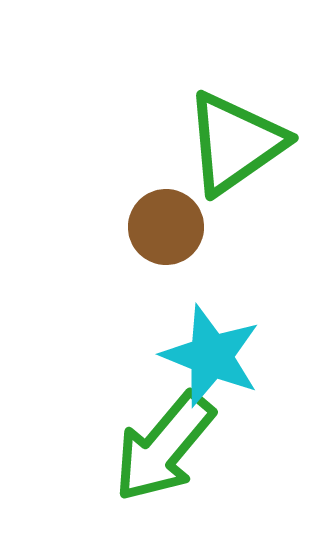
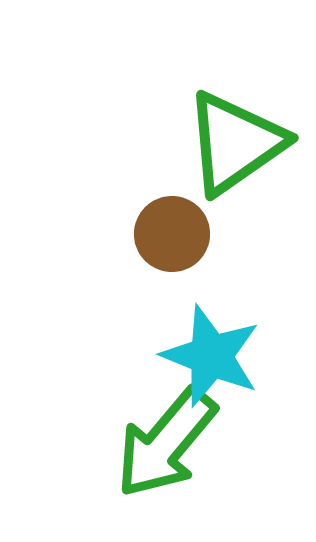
brown circle: moved 6 px right, 7 px down
green arrow: moved 2 px right, 4 px up
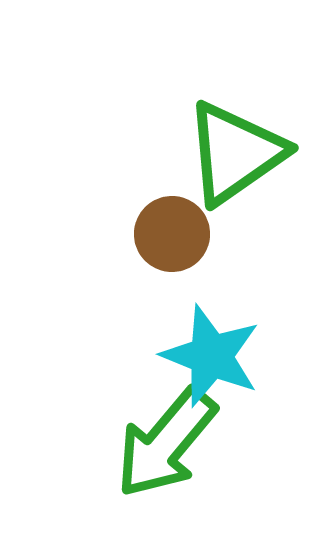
green triangle: moved 10 px down
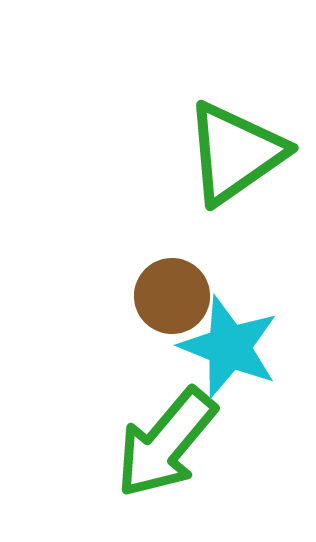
brown circle: moved 62 px down
cyan star: moved 18 px right, 9 px up
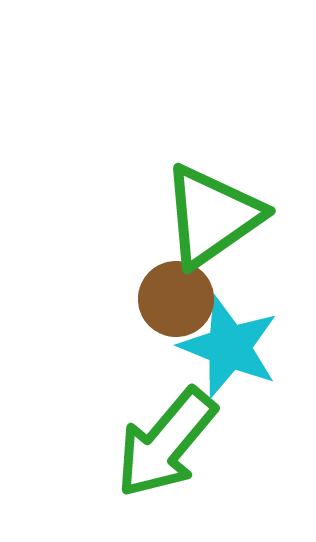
green triangle: moved 23 px left, 63 px down
brown circle: moved 4 px right, 3 px down
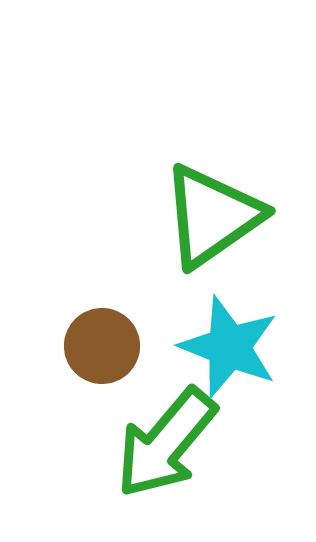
brown circle: moved 74 px left, 47 px down
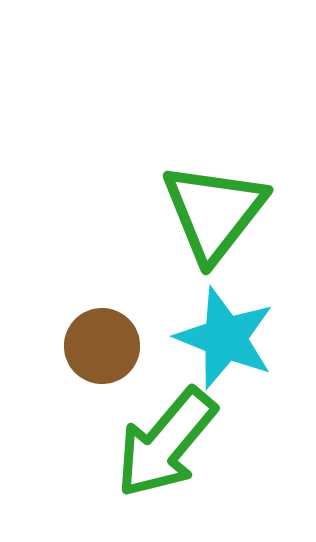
green triangle: moved 2 px right, 4 px up; rotated 17 degrees counterclockwise
cyan star: moved 4 px left, 9 px up
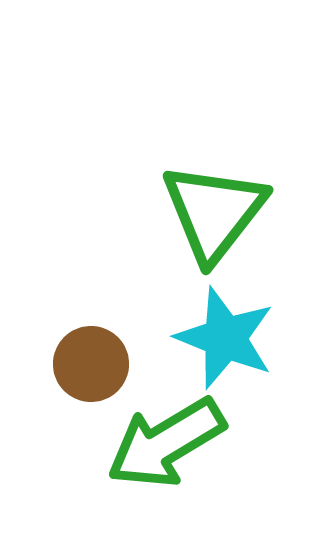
brown circle: moved 11 px left, 18 px down
green arrow: rotated 19 degrees clockwise
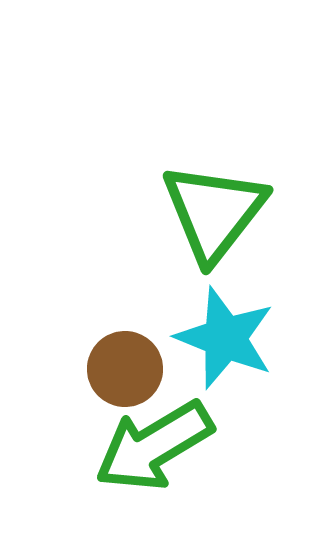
brown circle: moved 34 px right, 5 px down
green arrow: moved 12 px left, 3 px down
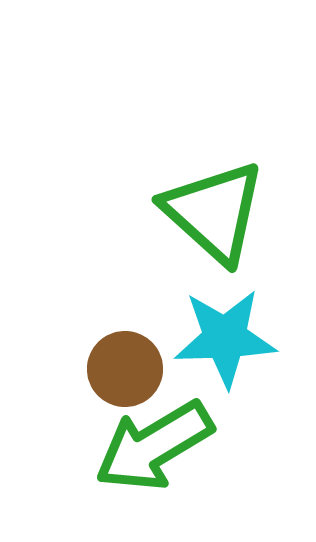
green triangle: rotated 26 degrees counterclockwise
cyan star: rotated 24 degrees counterclockwise
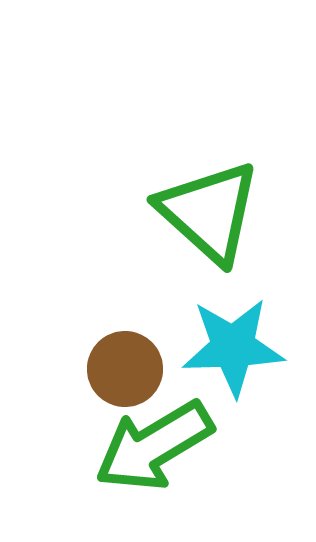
green triangle: moved 5 px left
cyan star: moved 8 px right, 9 px down
